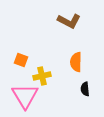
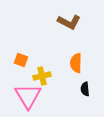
brown L-shape: moved 1 px down
orange semicircle: moved 1 px down
pink triangle: moved 3 px right
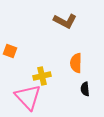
brown L-shape: moved 4 px left, 1 px up
orange square: moved 11 px left, 9 px up
pink triangle: moved 1 px down; rotated 12 degrees counterclockwise
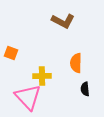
brown L-shape: moved 2 px left
orange square: moved 1 px right, 2 px down
yellow cross: rotated 12 degrees clockwise
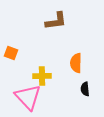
brown L-shape: moved 7 px left; rotated 35 degrees counterclockwise
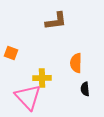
yellow cross: moved 2 px down
